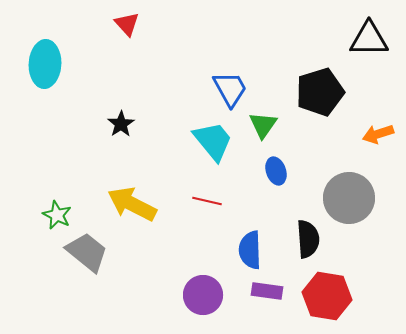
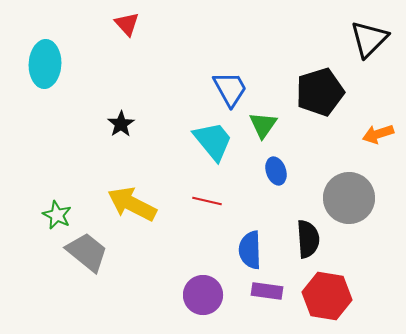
black triangle: rotated 45 degrees counterclockwise
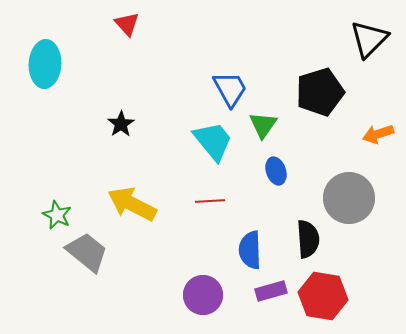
red line: moved 3 px right; rotated 16 degrees counterclockwise
purple rectangle: moved 4 px right; rotated 24 degrees counterclockwise
red hexagon: moved 4 px left
